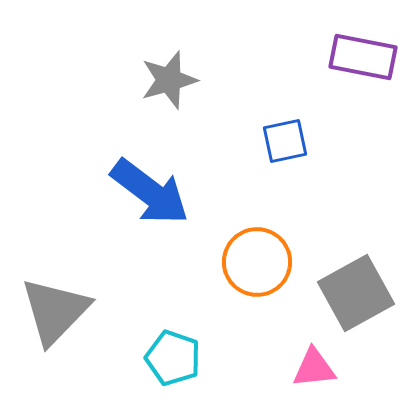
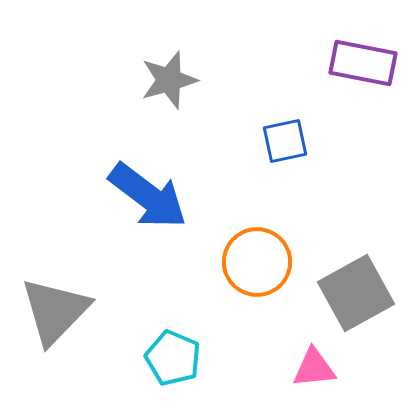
purple rectangle: moved 6 px down
blue arrow: moved 2 px left, 4 px down
cyan pentagon: rotated 4 degrees clockwise
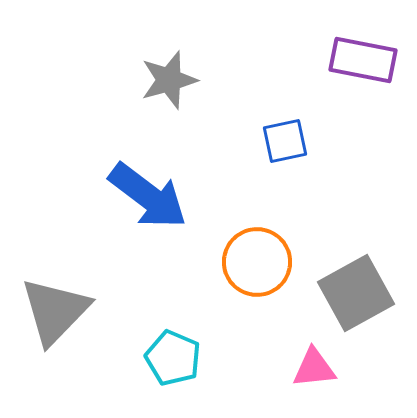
purple rectangle: moved 3 px up
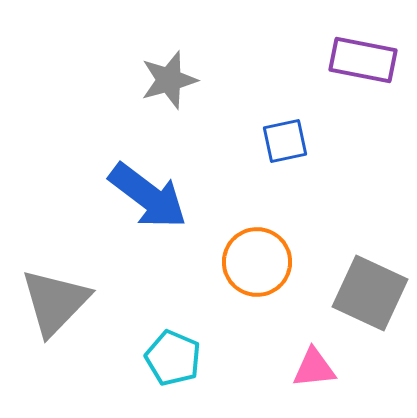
gray square: moved 14 px right; rotated 36 degrees counterclockwise
gray triangle: moved 9 px up
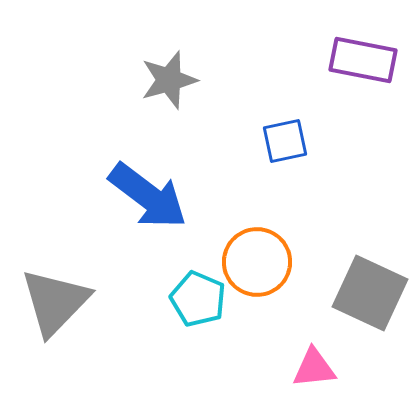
cyan pentagon: moved 25 px right, 59 px up
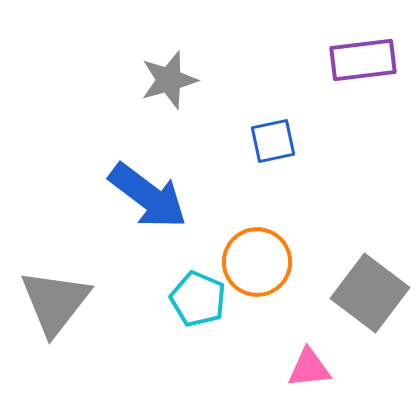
purple rectangle: rotated 18 degrees counterclockwise
blue square: moved 12 px left
gray square: rotated 12 degrees clockwise
gray triangle: rotated 6 degrees counterclockwise
pink triangle: moved 5 px left
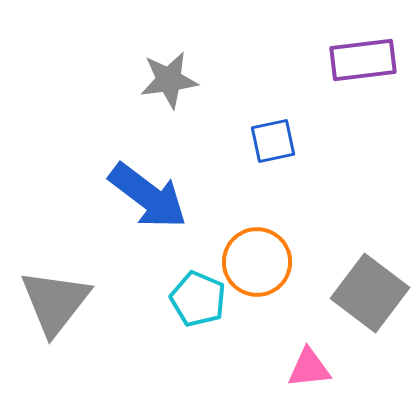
gray star: rotated 8 degrees clockwise
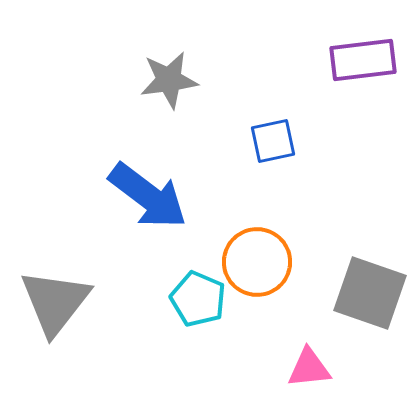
gray square: rotated 18 degrees counterclockwise
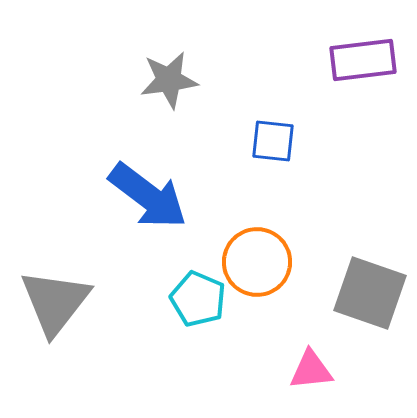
blue square: rotated 18 degrees clockwise
pink triangle: moved 2 px right, 2 px down
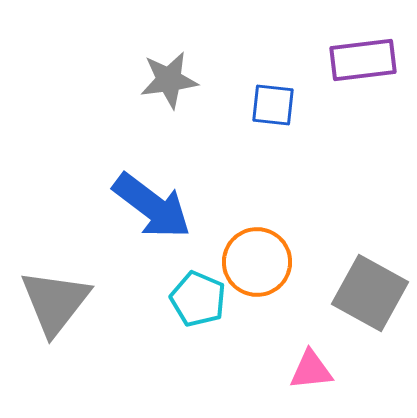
blue square: moved 36 px up
blue arrow: moved 4 px right, 10 px down
gray square: rotated 10 degrees clockwise
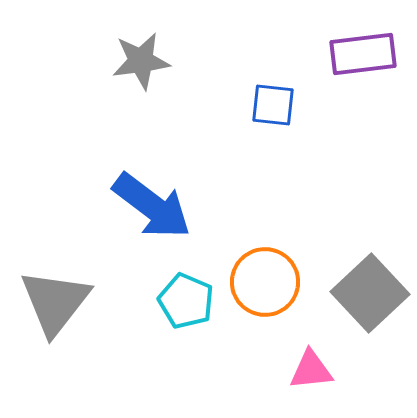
purple rectangle: moved 6 px up
gray star: moved 28 px left, 19 px up
orange circle: moved 8 px right, 20 px down
gray square: rotated 18 degrees clockwise
cyan pentagon: moved 12 px left, 2 px down
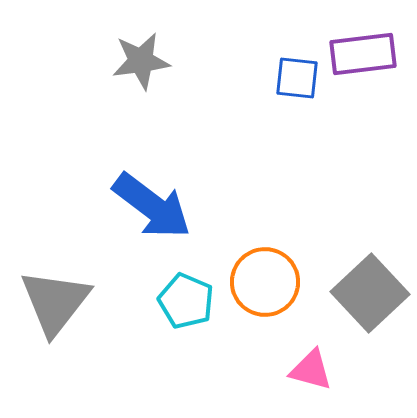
blue square: moved 24 px right, 27 px up
pink triangle: rotated 21 degrees clockwise
